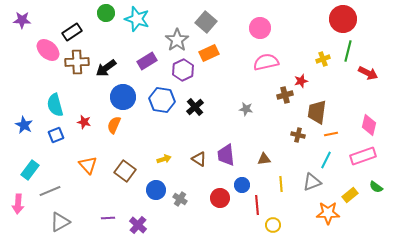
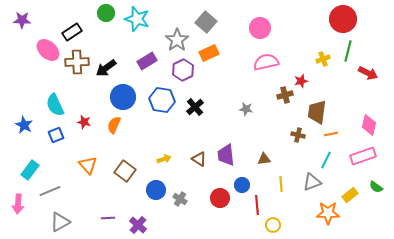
cyan semicircle at (55, 105): rotated 10 degrees counterclockwise
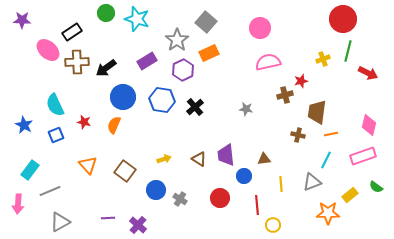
pink semicircle at (266, 62): moved 2 px right
blue circle at (242, 185): moved 2 px right, 9 px up
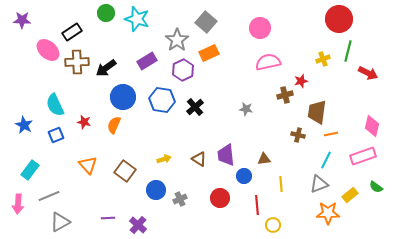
red circle at (343, 19): moved 4 px left
pink diamond at (369, 125): moved 3 px right, 1 px down
gray triangle at (312, 182): moved 7 px right, 2 px down
gray line at (50, 191): moved 1 px left, 5 px down
gray cross at (180, 199): rotated 32 degrees clockwise
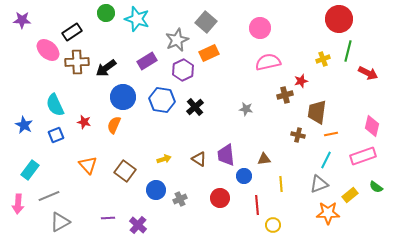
gray star at (177, 40): rotated 10 degrees clockwise
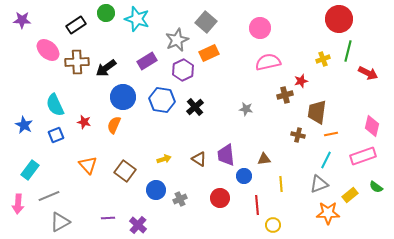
black rectangle at (72, 32): moved 4 px right, 7 px up
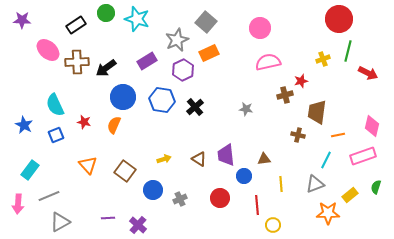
orange line at (331, 134): moved 7 px right, 1 px down
gray triangle at (319, 184): moved 4 px left
green semicircle at (376, 187): rotated 72 degrees clockwise
blue circle at (156, 190): moved 3 px left
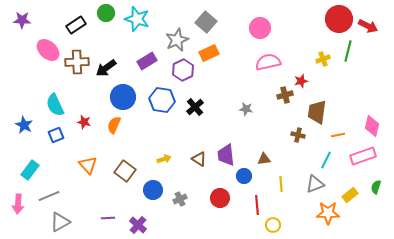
red arrow at (368, 73): moved 47 px up
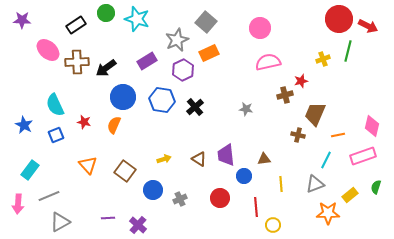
brown trapezoid at (317, 112): moved 2 px left, 2 px down; rotated 15 degrees clockwise
red line at (257, 205): moved 1 px left, 2 px down
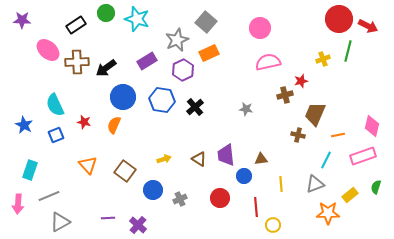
brown triangle at (264, 159): moved 3 px left
cyan rectangle at (30, 170): rotated 18 degrees counterclockwise
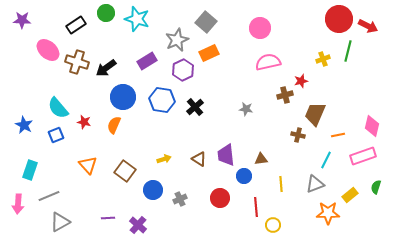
brown cross at (77, 62): rotated 20 degrees clockwise
cyan semicircle at (55, 105): moved 3 px right, 3 px down; rotated 15 degrees counterclockwise
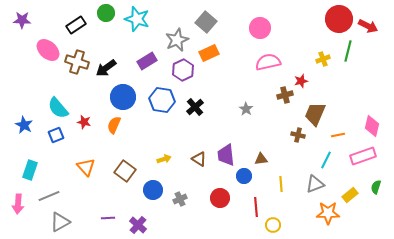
gray star at (246, 109): rotated 24 degrees clockwise
orange triangle at (88, 165): moved 2 px left, 2 px down
